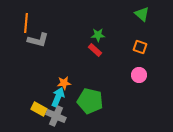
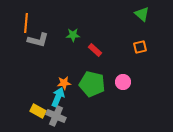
green star: moved 25 px left
orange square: rotated 32 degrees counterclockwise
pink circle: moved 16 px left, 7 px down
green pentagon: moved 2 px right, 17 px up
yellow rectangle: moved 1 px left, 2 px down
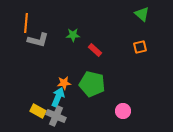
pink circle: moved 29 px down
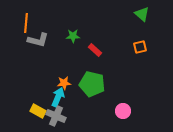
green star: moved 1 px down
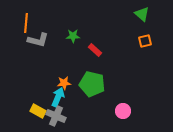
orange square: moved 5 px right, 6 px up
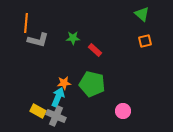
green star: moved 2 px down
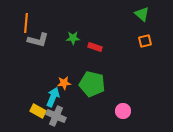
red rectangle: moved 3 px up; rotated 24 degrees counterclockwise
cyan arrow: moved 5 px left
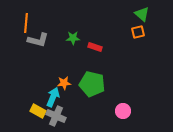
orange square: moved 7 px left, 9 px up
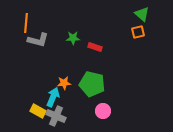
pink circle: moved 20 px left
